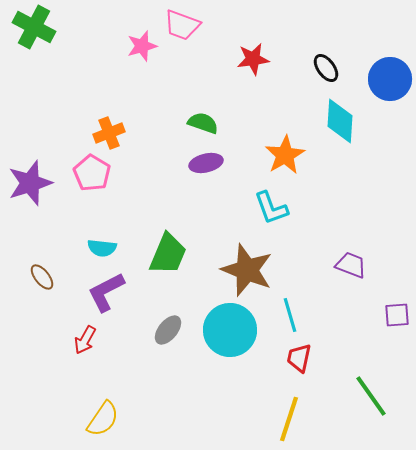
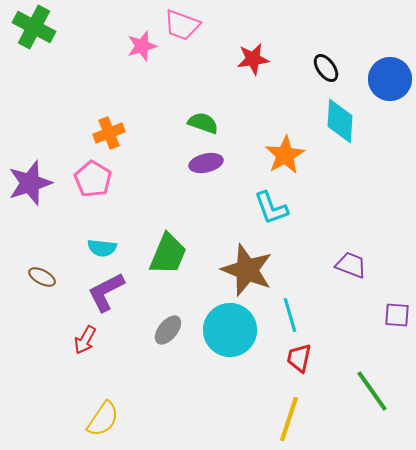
pink pentagon: moved 1 px right, 6 px down
brown ellipse: rotated 24 degrees counterclockwise
purple square: rotated 8 degrees clockwise
green line: moved 1 px right, 5 px up
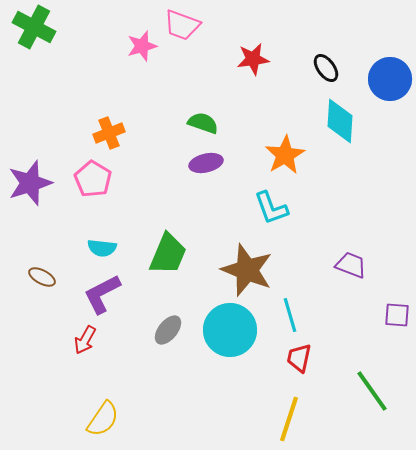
purple L-shape: moved 4 px left, 2 px down
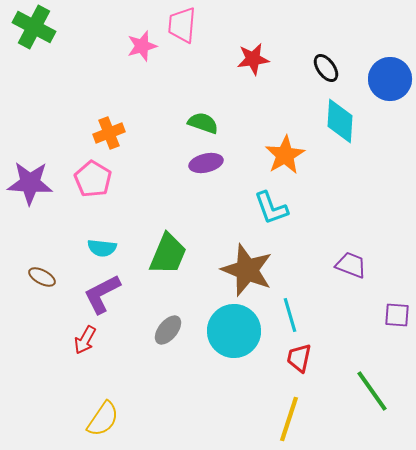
pink trapezoid: rotated 75 degrees clockwise
purple star: rotated 21 degrees clockwise
cyan circle: moved 4 px right, 1 px down
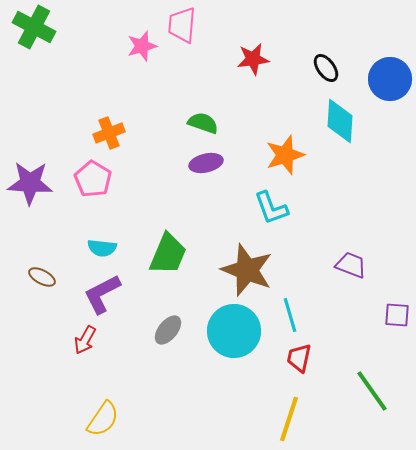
orange star: rotated 12 degrees clockwise
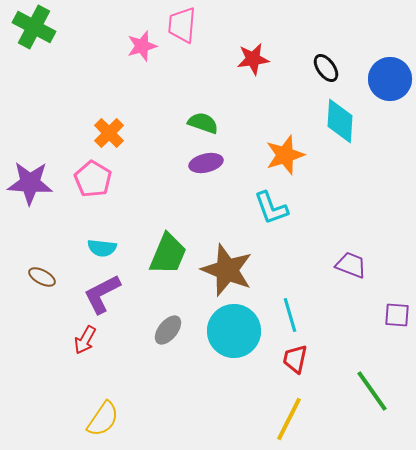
orange cross: rotated 24 degrees counterclockwise
brown star: moved 20 px left
red trapezoid: moved 4 px left, 1 px down
yellow line: rotated 9 degrees clockwise
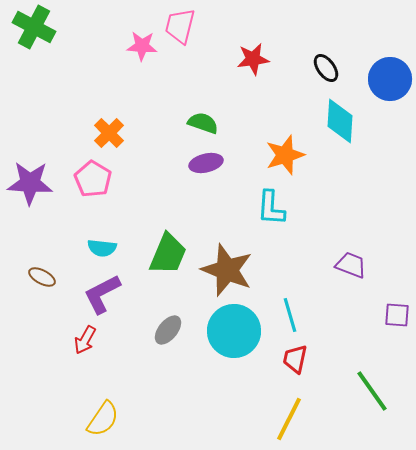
pink trapezoid: moved 2 px left, 1 px down; rotated 9 degrees clockwise
pink star: rotated 20 degrees clockwise
cyan L-shape: rotated 24 degrees clockwise
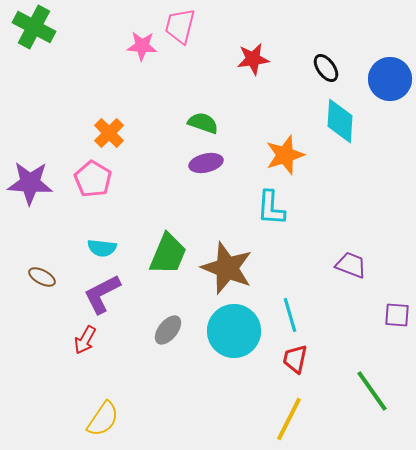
brown star: moved 2 px up
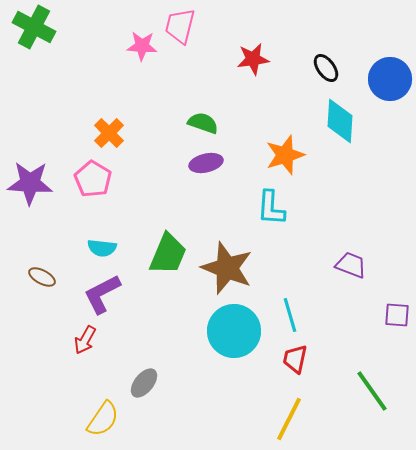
gray ellipse: moved 24 px left, 53 px down
